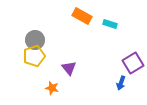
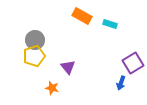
purple triangle: moved 1 px left, 1 px up
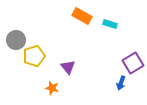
gray circle: moved 19 px left
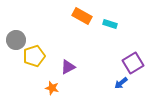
purple triangle: rotated 42 degrees clockwise
blue arrow: rotated 32 degrees clockwise
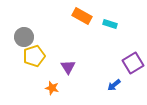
gray circle: moved 8 px right, 3 px up
purple triangle: rotated 35 degrees counterclockwise
blue arrow: moved 7 px left, 2 px down
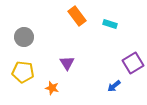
orange rectangle: moved 5 px left; rotated 24 degrees clockwise
yellow pentagon: moved 11 px left, 16 px down; rotated 25 degrees clockwise
purple triangle: moved 1 px left, 4 px up
blue arrow: moved 1 px down
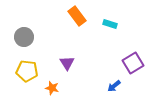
yellow pentagon: moved 4 px right, 1 px up
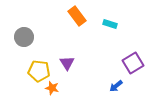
yellow pentagon: moved 12 px right
blue arrow: moved 2 px right
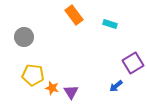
orange rectangle: moved 3 px left, 1 px up
purple triangle: moved 4 px right, 29 px down
yellow pentagon: moved 6 px left, 4 px down
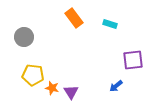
orange rectangle: moved 3 px down
purple square: moved 3 px up; rotated 25 degrees clockwise
